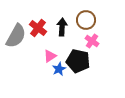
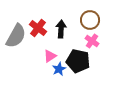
brown circle: moved 4 px right
black arrow: moved 1 px left, 2 px down
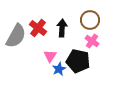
black arrow: moved 1 px right, 1 px up
pink triangle: rotated 24 degrees counterclockwise
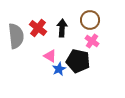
gray semicircle: rotated 35 degrees counterclockwise
pink triangle: rotated 32 degrees counterclockwise
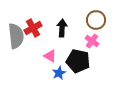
brown circle: moved 6 px right
red cross: moved 5 px left; rotated 24 degrees clockwise
blue star: moved 4 px down
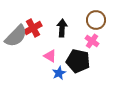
gray semicircle: rotated 50 degrees clockwise
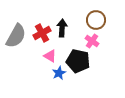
red cross: moved 9 px right, 5 px down
gray semicircle: rotated 15 degrees counterclockwise
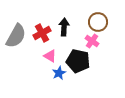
brown circle: moved 2 px right, 2 px down
black arrow: moved 2 px right, 1 px up
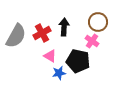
blue star: rotated 16 degrees clockwise
